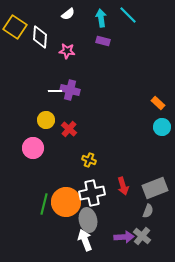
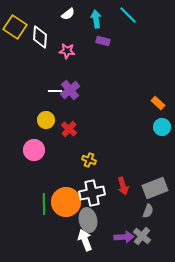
cyan arrow: moved 5 px left, 1 px down
purple cross: rotated 36 degrees clockwise
pink circle: moved 1 px right, 2 px down
green line: rotated 15 degrees counterclockwise
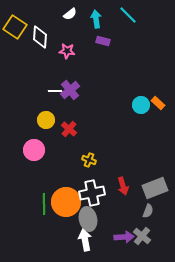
white semicircle: moved 2 px right
cyan circle: moved 21 px left, 22 px up
gray ellipse: moved 1 px up
white arrow: rotated 10 degrees clockwise
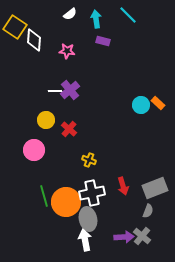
white diamond: moved 6 px left, 3 px down
green line: moved 8 px up; rotated 15 degrees counterclockwise
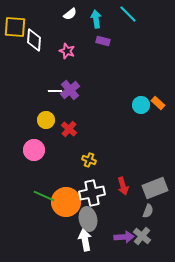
cyan line: moved 1 px up
yellow square: rotated 30 degrees counterclockwise
pink star: rotated 14 degrees clockwise
green line: rotated 50 degrees counterclockwise
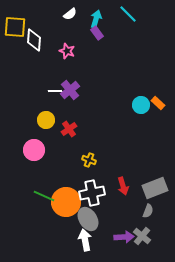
cyan arrow: rotated 24 degrees clockwise
purple rectangle: moved 6 px left, 8 px up; rotated 40 degrees clockwise
red cross: rotated 14 degrees clockwise
gray ellipse: rotated 20 degrees counterclockwise
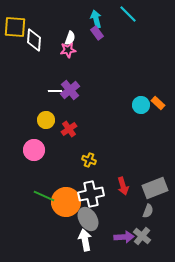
white semicircle: moved 24 px down; rotated 32 degrees counterclockwise
cyan arrow: rotated 30 degrees counterclockwise
pink star: moved 1 px right, 1 px up; rotated 28 degrees counterclockwise
white cross: moved 1 px left, 1 px down
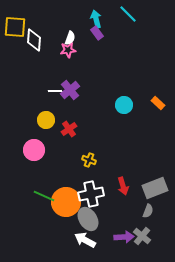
cyan circle: moved 17 px left
white arrow: rotated 50 degrees counterclockwise
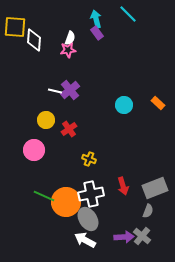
white line: rotated 16 degrees clockwise
yellow cross: moved 1 px up
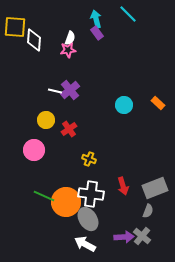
white cross: rotated 20 degrees clockwise
white arrow: moved 4 px down
